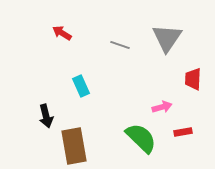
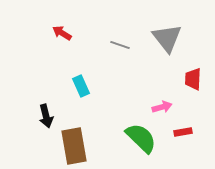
gray triangle: rotated 12 degrees counterclockwise
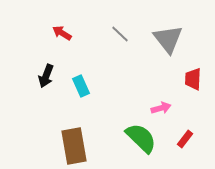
gray triangle: moved 1 px right, 1 px down
gray line: moved 11 px up; rotated 24 degrees clockwise
pink arrow: moved 1 px left, 1 px down
black arrow: moved 40 px up; rotated 35 degrees clockwise
red rectangle: moved 2 px right, 7 px down; rotated 42 degrees counterclockwise
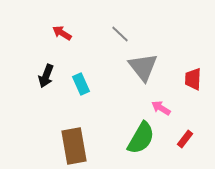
gray triangle: moved 25 px left, 28 px down
cyan rectangle: moved 2 px up
pink arrow: rotated 132 degrees counterclockwise
green semicircle: rotated 76 degrees clockwise
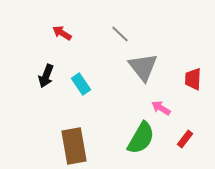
cyan rectangle: rotated 10 degrees counterclockwise
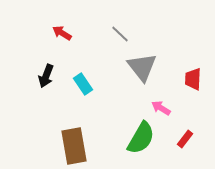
gray triangle: moved 1 px left
cyan rectangle: moved 2 px right
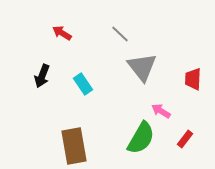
black arrow: moved 4 px left
pink arrow: moved 3 px down
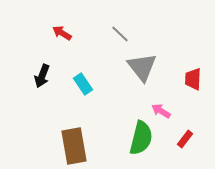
green semicircle: rotated 16 degrees counterclockwise
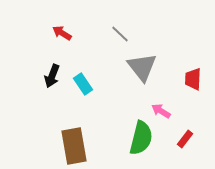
black arrow: moved 10 px right
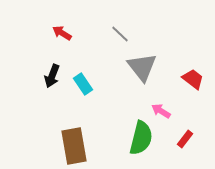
red trapezoid: rotated 125 degrees clockwise
